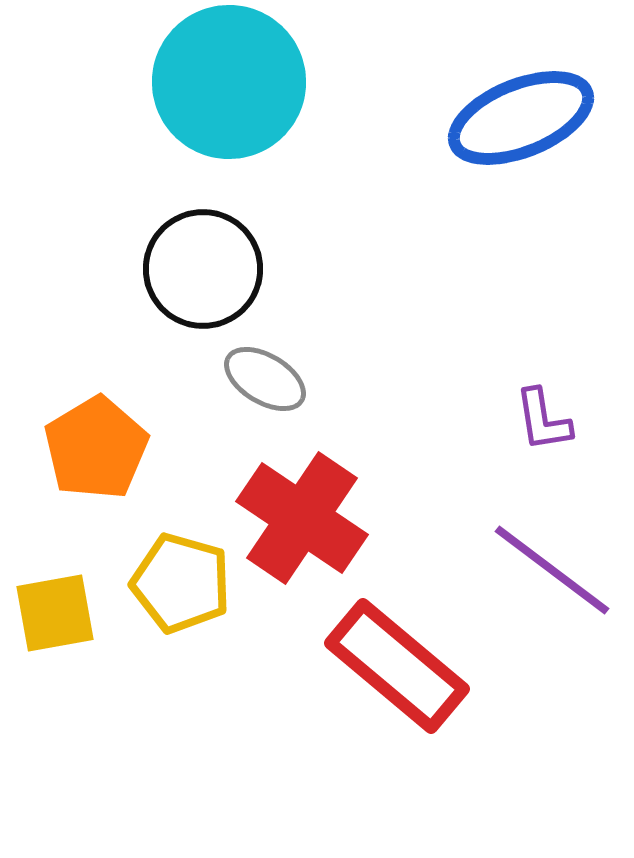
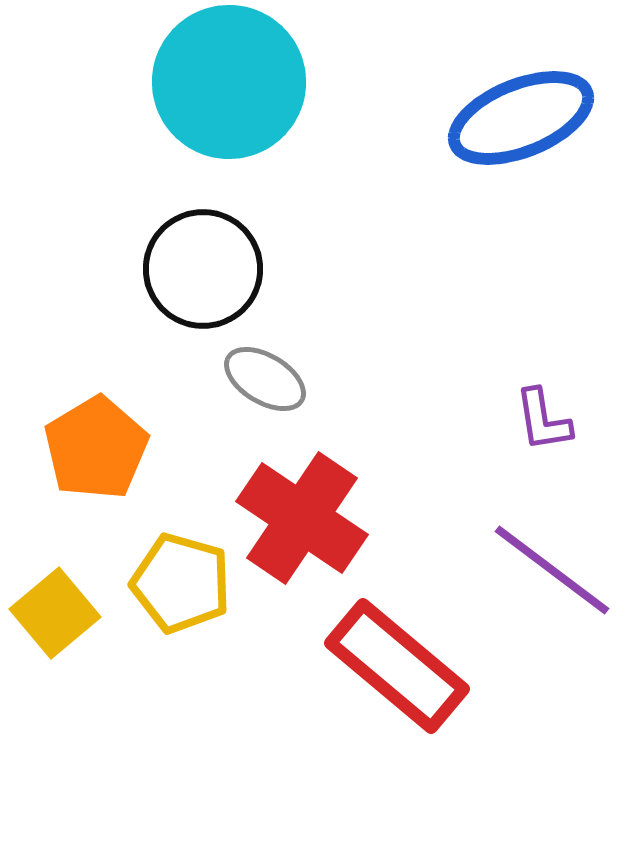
yellow square: rotated 30 degrees counterclockwise
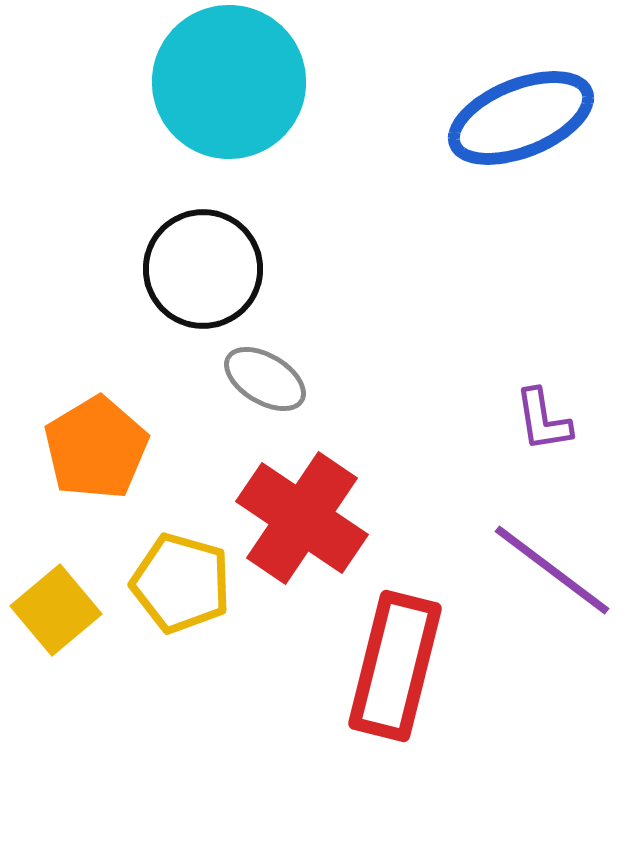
yellow square: moved 1 px right, 3 px up
red rectangle: moved 2 px left; rotated 64 degrees clockwise
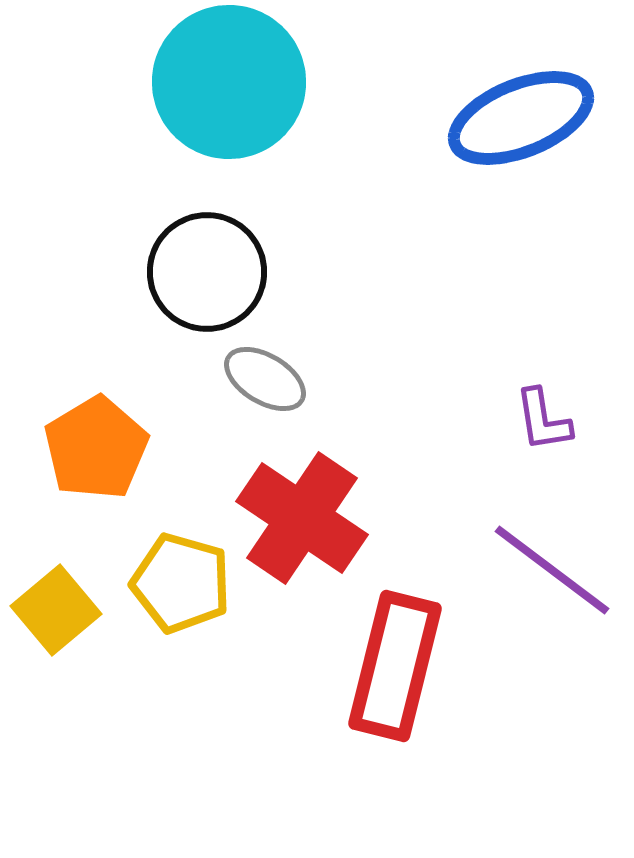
black circle: moved 4 px right, 3 px down
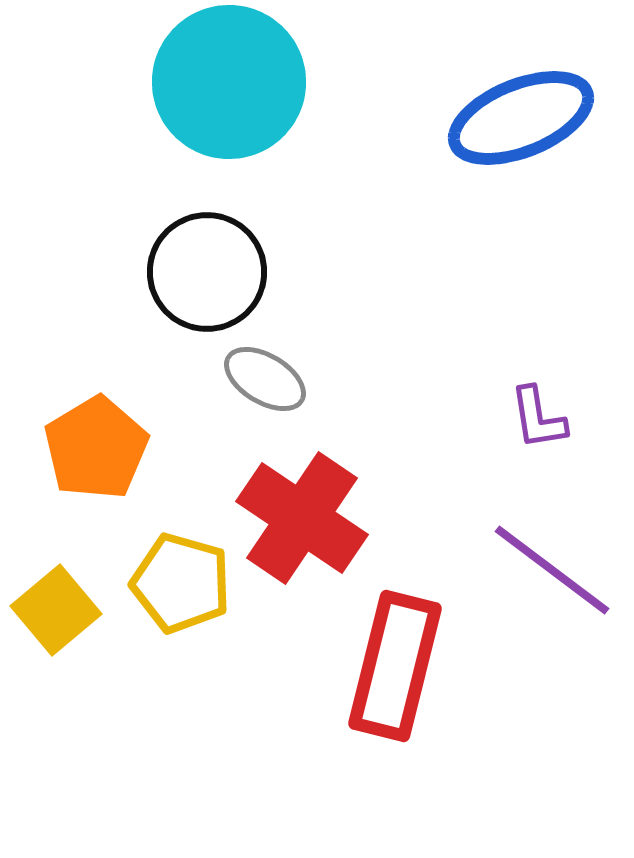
purple L-shape: moved 5 px left, 2 px up
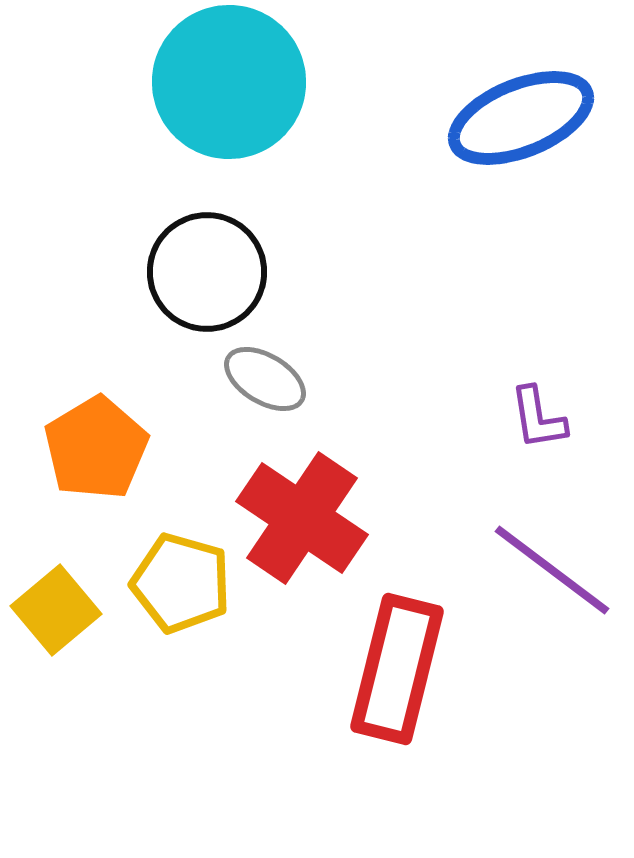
red rectangle: moved 2 px right, 3 px down
